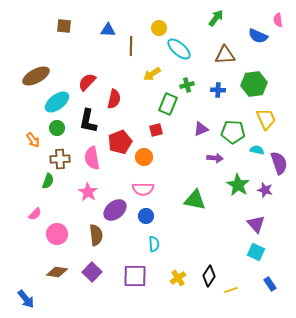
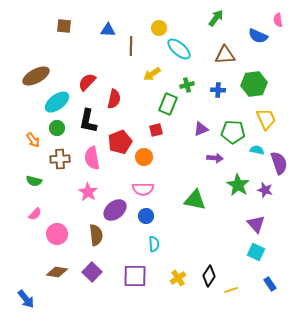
green semicircle at (48, 181): moved 14 px left; rotated 84 degrees clockwise
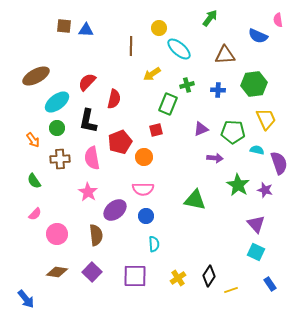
green arrow at (216, 18): moved 6 px left
blue triangle at (108, 30): moved 22 px left
green semicircle at (34, 181): rotated 42 degrees clockwise
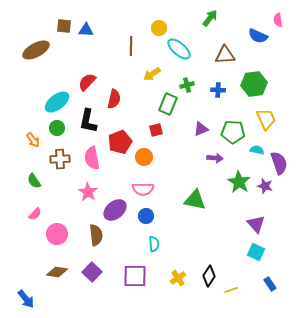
brown ellipse at (36, 76): moved 26 px up
green star at (238, 185): moved 1 px right, 3 px up
purple star at (265, 190): moved 4 px up
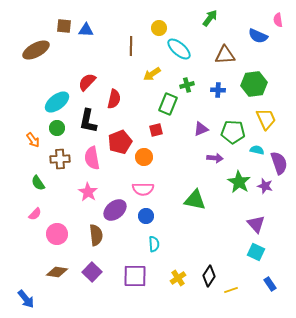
green semicircle at (34, 181): moved 4 px right, 2 px down
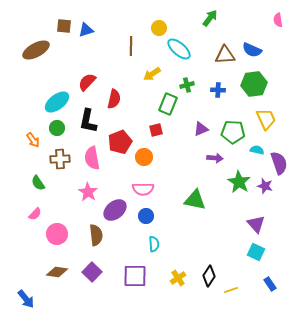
blue triangle at (86, 30): rotated 21 degrees counterclockwise
blue semicircle at (258, 36): moved 6 px left, 14 px down
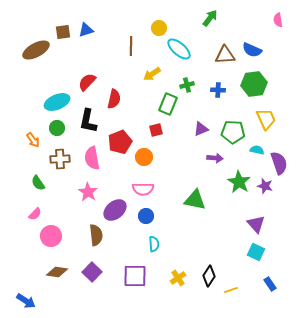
brown square at (64, 26): moved 1 px left, 6 px down; rotated 14 degrees counterclockwise
cyan ellipse at (57, 102): rotated 15 degrees clockwise
pink circle at (57, 234): moved 6 px left, 2 px down
blue arrow at (26, 299): moved 2 px down; rotated 18 degrees counterclockwise
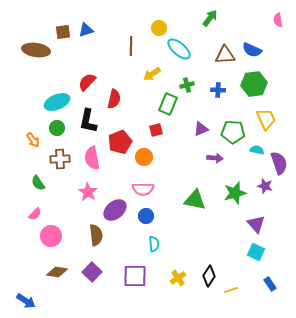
brown ellipse at (36, 50): rotated 36 degrees clockwise
green star at (239, 182): moved 4 px left, 11 px down; rotated 25 degrees clockwise
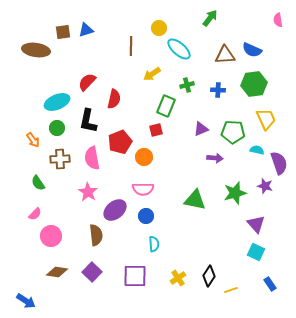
green rectangle at (168, 104): moved 2 px left, 2 px down
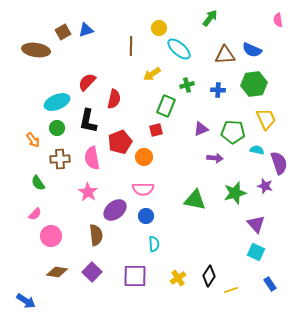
brown square at (63, 32): rotated 21 degrees counterclockwise
